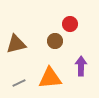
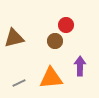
red circle: moved 4 px left, 1 px down
brown triangle: moved 2 px left, 6 px up
purple arrow: moved 1 px left
orange triangle: moved 1 px right
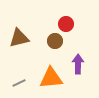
red circle: moved 1 px up
brown triangle: moved 5 px right
purple arrow: moved 2 px left, 2 px up
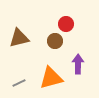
orange triangle: rotated 10 degrees counterclockwise
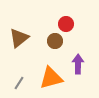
brown triangle: rotated 25 degrees counterclockwise
gray line: rotated 32 degrees counterclockwise
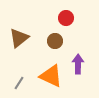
red circle: moved 6 px up
orange triangle: moved 2 px up; rotated 40 degrees clockwise
